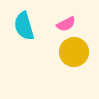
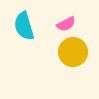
yellow circle: moved 1 px left
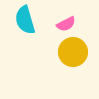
cyan semicircle: moved 1 px right, 6 px up
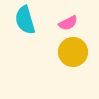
pink semicircle: moved 2 px right, 1 px up
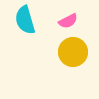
pink semicircle: moved 2 px up
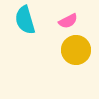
yellow circle: moved 3 px right, 2 px up
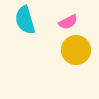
pink semicircle: moved 1 px down
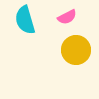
pink semicircle: moved 1 px left, 5 px up
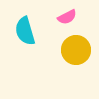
cyan semicircle: moved 11 px down
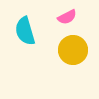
yellow circle: moved 3 px left
